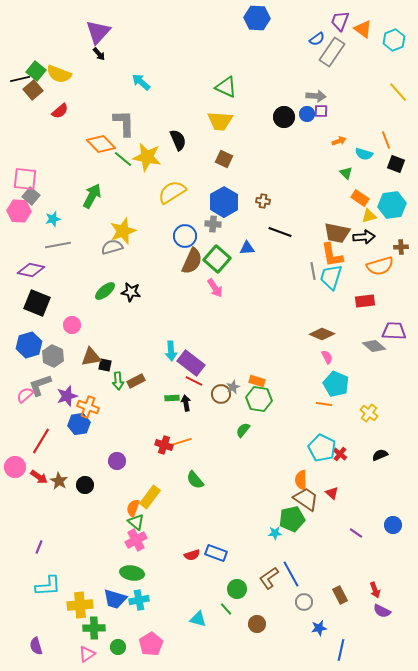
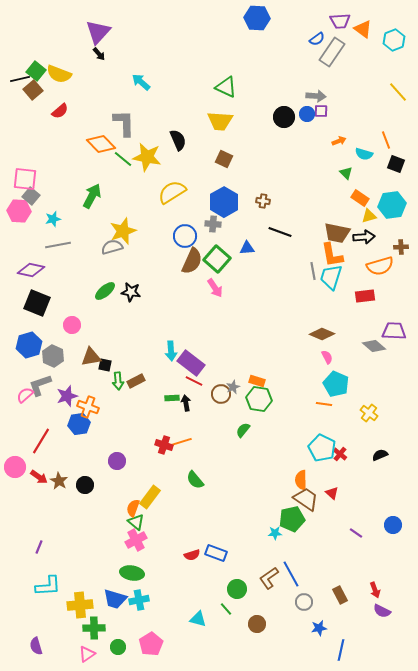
purple trapezoid at (340, 21): rotated 115 degrees counterclockwise
red rectangle at (365, 301): moved 5 px up
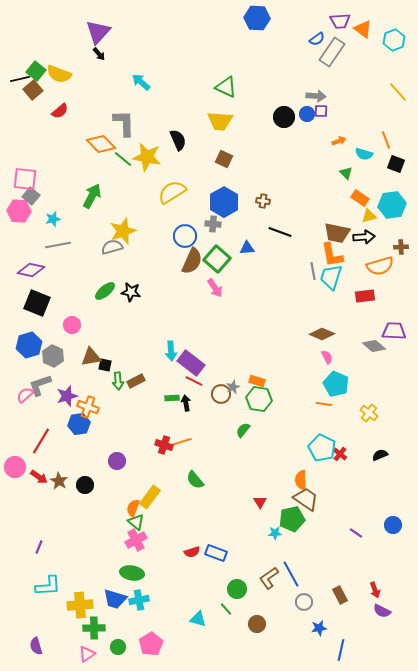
red triangle at (332, 493): moved 72 px left, 9 px down; rotated 16 degrees clockwise
red semicircle at (192, 555): moved 3 px up
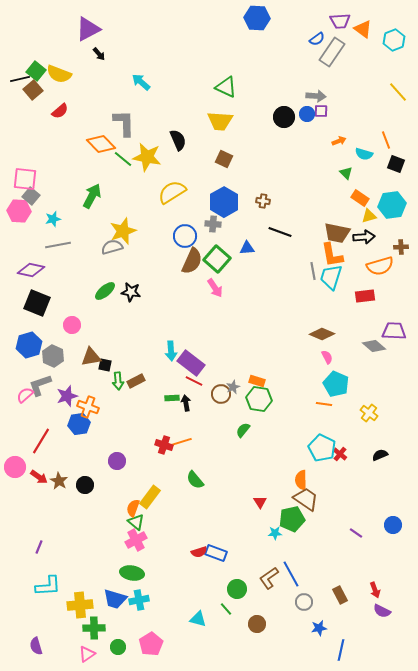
purple triangle at (98, 32): moved 10 px left, 3 px up; rotated 20 degrees clockwise
red semicircle at (192, 552): moved 7 px right
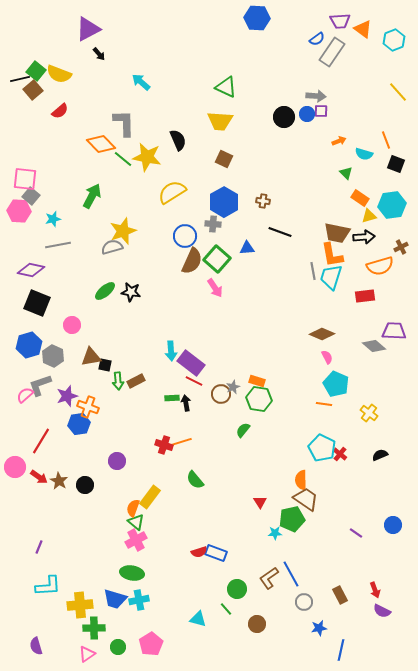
brown cross at (401, 247): rotated 24 degrees counterclockwise
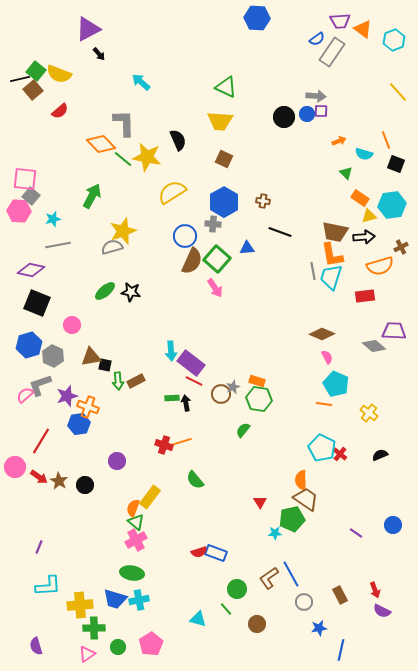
brown trapezoid at (337, 233): moved 2 px left, 1 px up
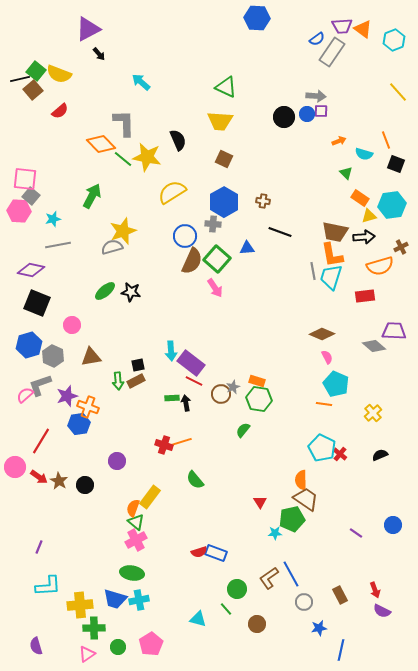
purple trapezoid at (340, 21): moved 2 px right, 5 px down
black square at (105, 365): moved 33 px right; rotated 24 degrees counterclockwise
yellow cross at (369, 413): moved 4 px right; rotated 12 degrees clockwise
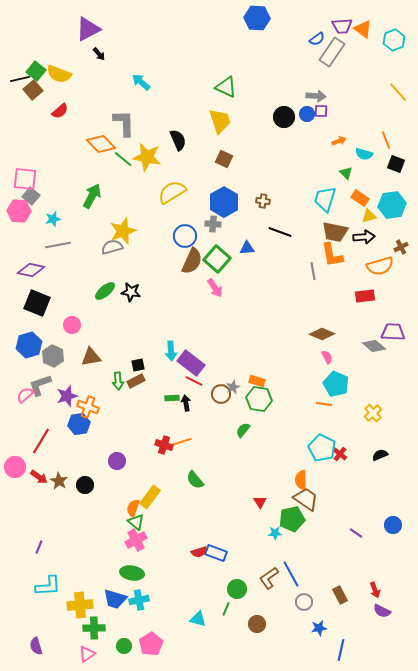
yellow trapezoid at (220, 121): rotated 112 degrees counterclockwise
cyan trapezoid at (331, 277): moved 6 px left, 78 px up
purple trapezoid at (394, 331): moved 1 px left, 1 px down
green line at (226, 609): rotated 64 degrees clockwise
green circle at (118, 647): moved 6 px right, 1 px up
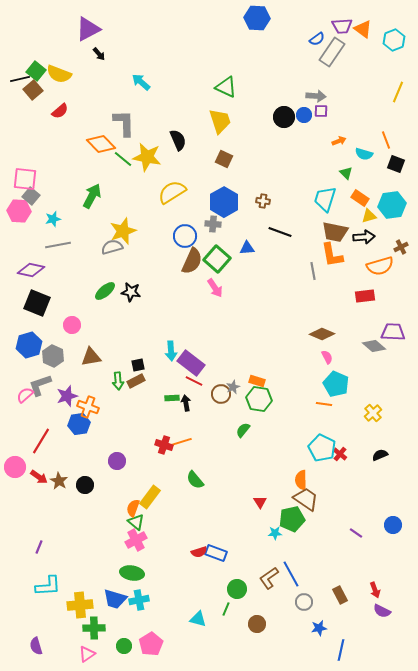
yellow line at (398, 92): rotated 65 degrees clockwise
blue circle at (307, 114): moved 3 px left, 1 px down
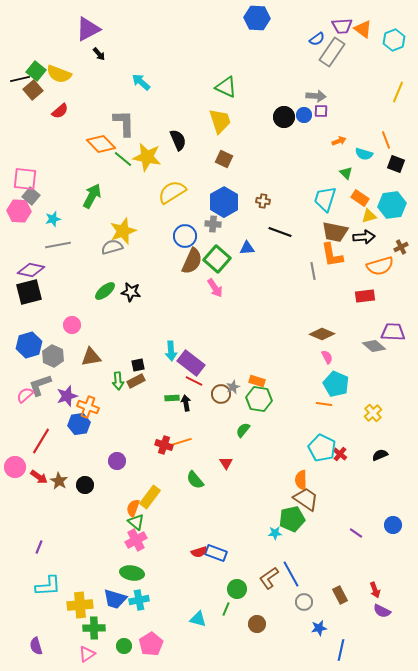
black square at (37, 303): moved 8 px left, 11 px up; rotated 36 degrees counterclockwise
red triangle at (260, 502): moved 34 px left, 39 px up
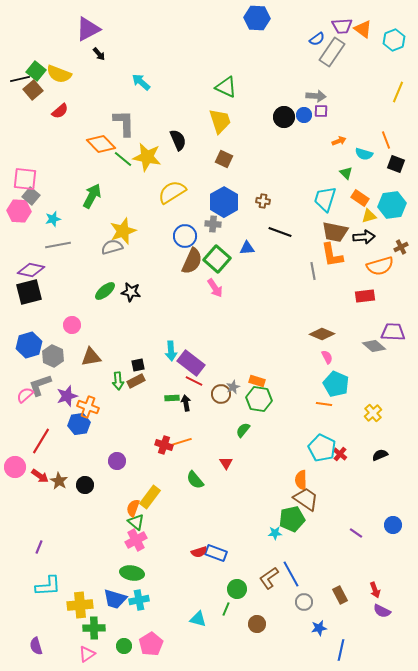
red arrow at (39, 477): moved 1 px right, 1 px up
